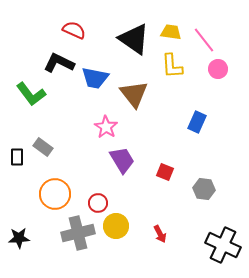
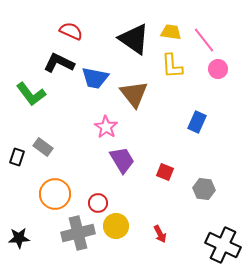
red semicircle: moved 3 px left, 1 px down
black rectangle: rotated 18 degrees clockwise
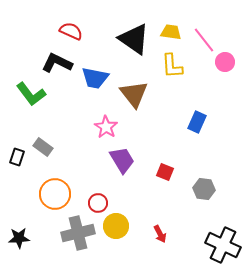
black L-shape: moved 2 px left
pink circle: moved 7 px right, 7 px up
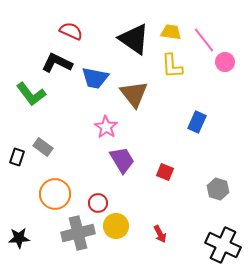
gray hexagon: moved 14 px right; rotated 10 degrees clockwise
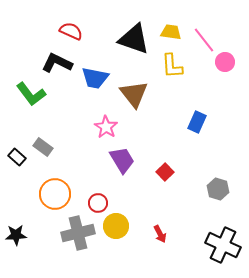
black triangle: rotated 16 degrees counterclockwise
black rectangle: rotated 66 degrees counterclockwise
red square: rotated 24 degrees clockwise
black star: moved 3 px left, 3 px up
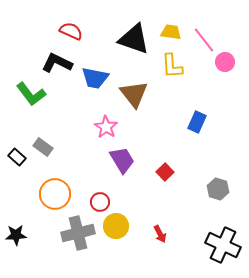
red circle: moved 2 px right, 1 px up
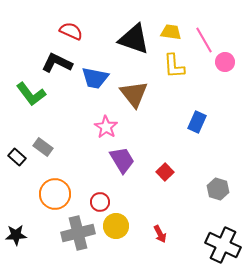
pink line: rotated 8 degrees clockwise
yellow L-shape: moved 2 px right
